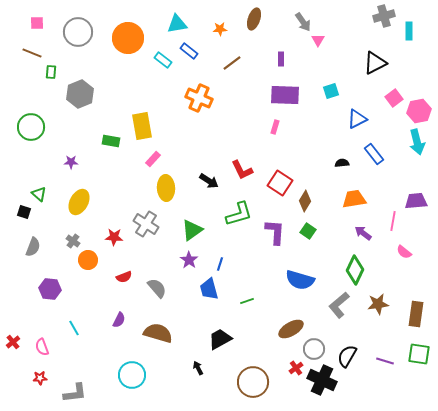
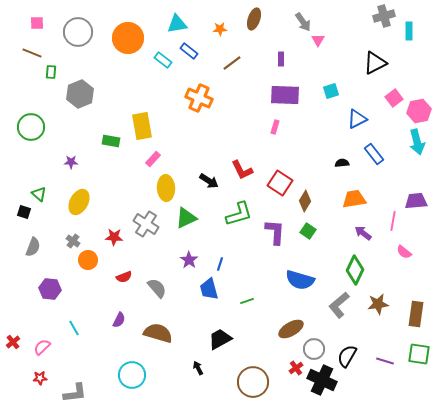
green triangle at (192, 230): moved 6 px left, 12 px up; rotated 10 degrees clockwise
pink semicircle at (42, 347): rotated 66 degrees clockwise
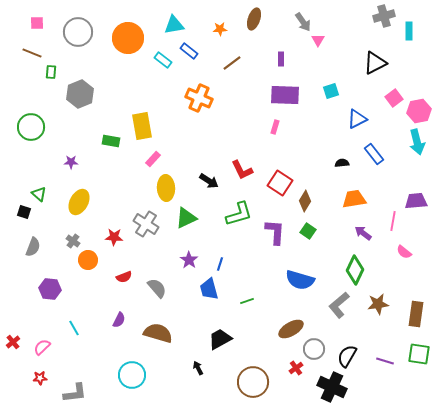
cyan triangle at (177, 24): moved 3 px left, 1 px down
black cross at (322, 380): moved 10 px right, 7 px down
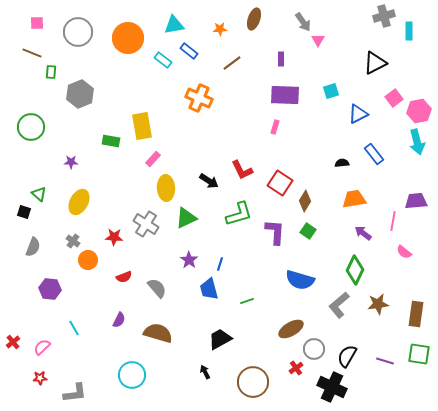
blue triangle at (357, 119): moved 1 px right, 5 px up
black arrow at (198, 368): moved 7 px right, 4 px down
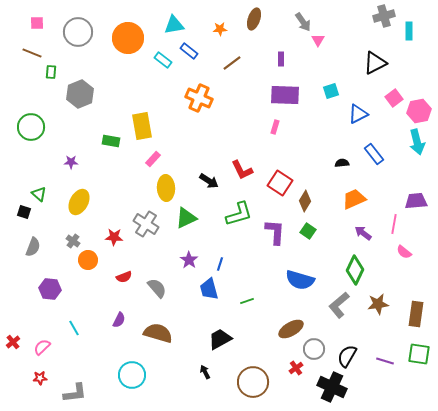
orange trapezoid at (354, 199): rotated 15 degrees counterclockwise
pink line at (393, 221): moved 1 px right, 3 px down
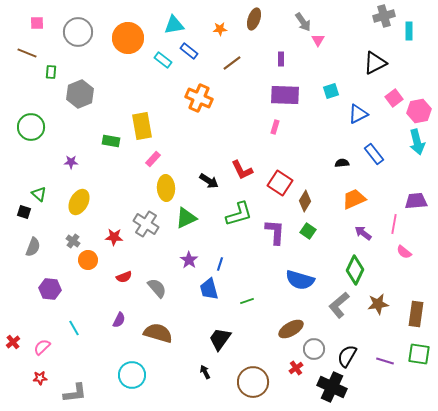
brown line at (32, 53): moved 5 px left
black trapezoid at (220, 339): rotated 25 degrees counterclockwise
